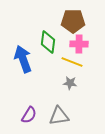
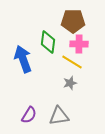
yellow line: rotated 10 degrees clockwise
gray star: rotated 24 degrees counterclockwise
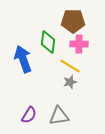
yellow line: moved 2 px left, 4 px down
gray star: moved 1 px up
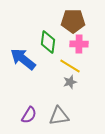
blue arrow: rotated 32 degrees counterclockwise
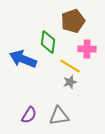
brown pentagon: rotated 20 degrees counterclockwise
pink cross: moved 8 px right, 5 px down
blue arrow: rotated 16 degrees counterclockwise
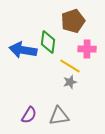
blue arrow: moved 9 px up; rotated 12 degrees counterclockwise
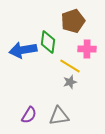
blue arrow: rotated 20 degrees counterclockwise
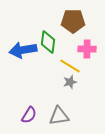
brown pentagon: rotated 20 degrees clockwise
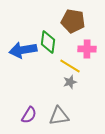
brown pentagon: rotated 10 degrees clockwise
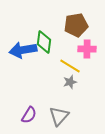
brown pentagon: moved 3 px right, 4 px down; rotated 20 degrees counterclockwise
green diamond: moved 4 px left
gray triangle: rotated 40 degrees counterclockwise
